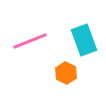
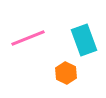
pink line: moved 2 px left, 3 px up
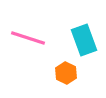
pink line: rotated 40 degrees clockwise
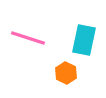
cyan rectangle: rotated 32 degrees clockwise
